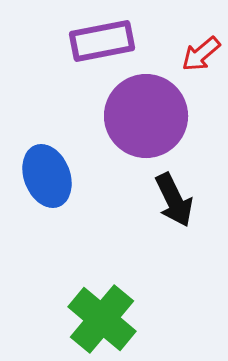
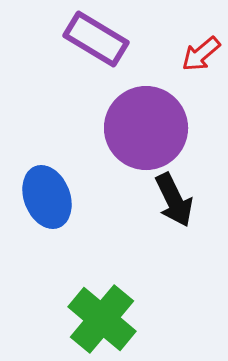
purple rectangle: moved 6 px left, 2 px up; rotated 42 degrees clockwise
purple circle: moved 12 px down
blue ellipse: moved 21 px down
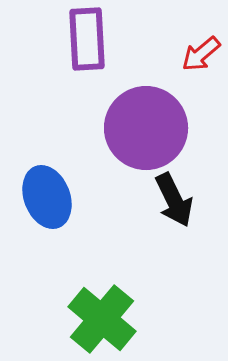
purple rectangle: moved 9 px left; rotated 56 degrees clockwise
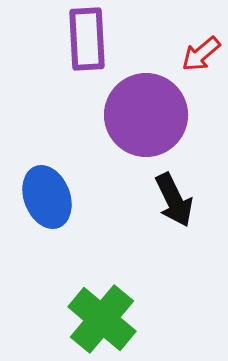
purple circle: moved 13 px up
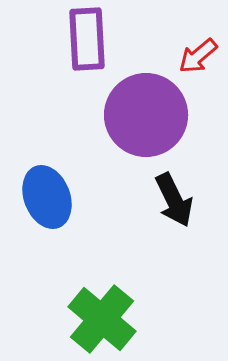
red arrow: moved 3 px left, 2 px down
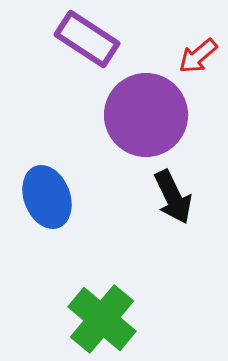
purple rectangle: rotated 54 degrees counterclockwise
black arrow: moved 1 px left, 3 px up
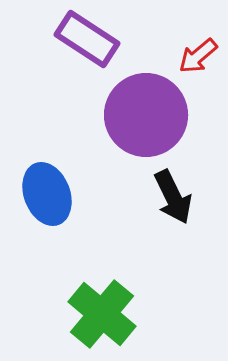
blue ellipse: moved 3 px up
green cross: moved 5 px up
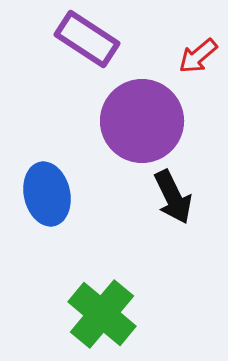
purple circle: moved 4 px left, 6 px down
blue ellipse: rotated 8 degrees clockwise
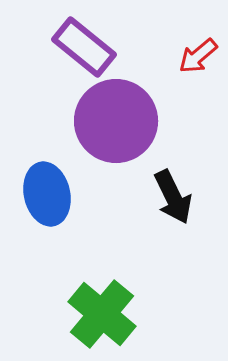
purple rectangle: moved 3 px left, 8 px down; rotated 6 degrees clockwise
purple circle: moved 26 px left
